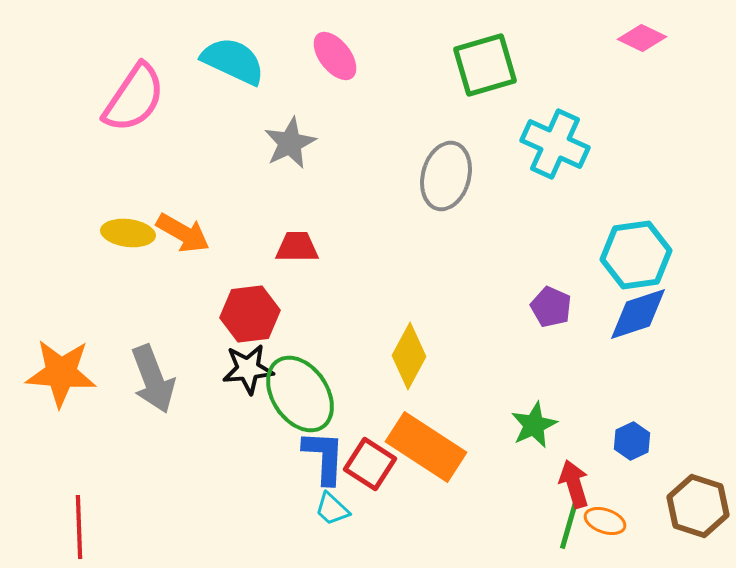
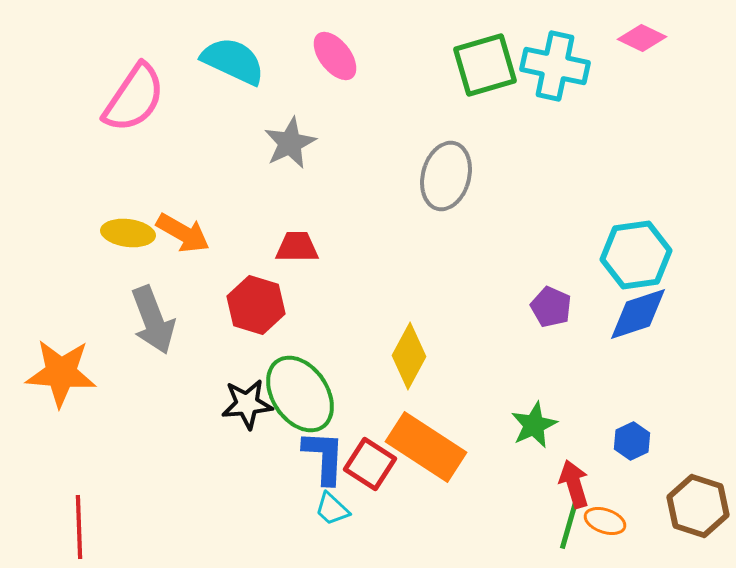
cyan cross: moved 78 px up; rotated 12 degrees counterclockwise
red hexagon: moved 6 px right, 9 px up; rotated 24 degrees clockwise
black star: moved 1 px left, 35 px down
gray arrow: moved 59 px up
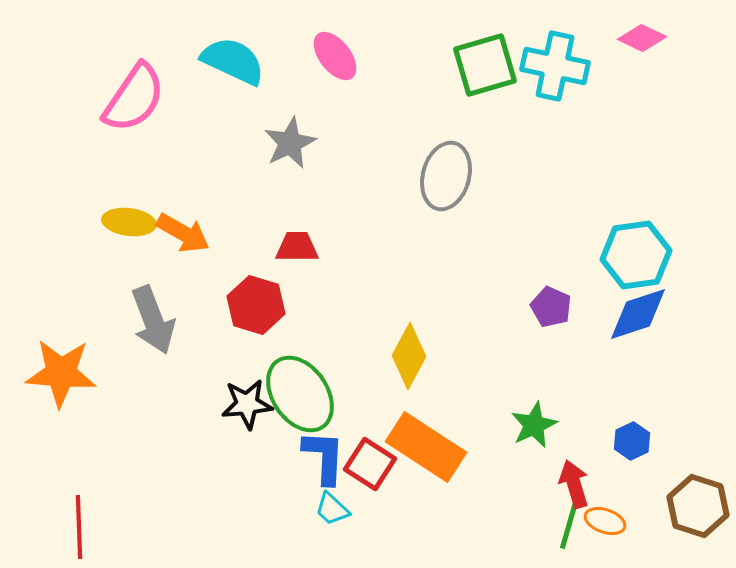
yellow ellipse: moved 1 px right, 11 px up
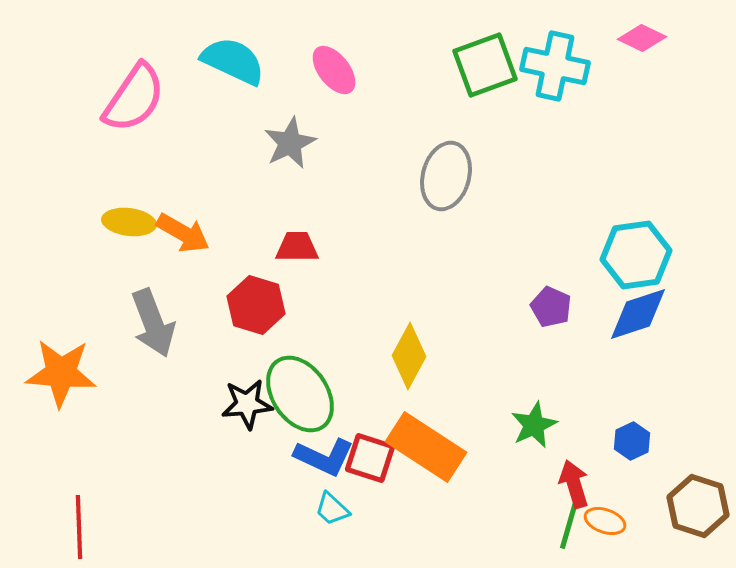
pink ellipse: moved 1 px left, 14 px down
green square: rotated 4 degrees counterclockwise
gray arrow: moved 3 px down
blue L-shape: rotated 112 degrees clockwise
red square: moved 6 px up; rotated 15 degrees counterclockwise
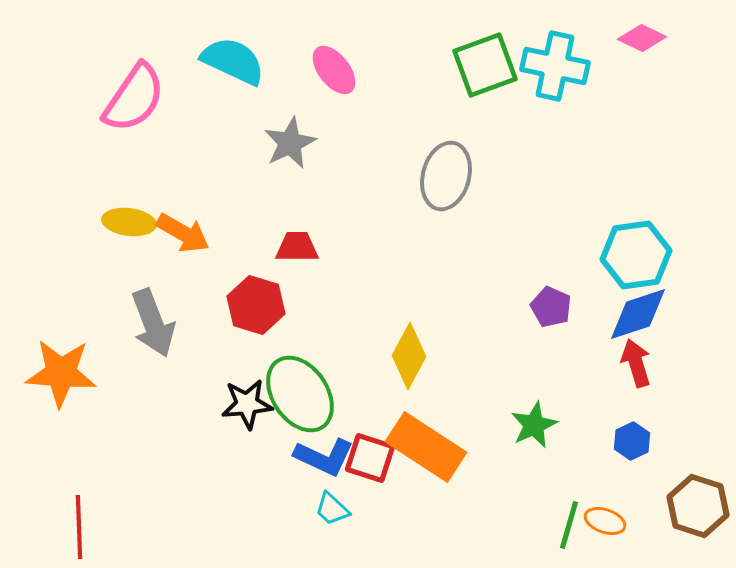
red arrow: moved 62 px right, 121 px up
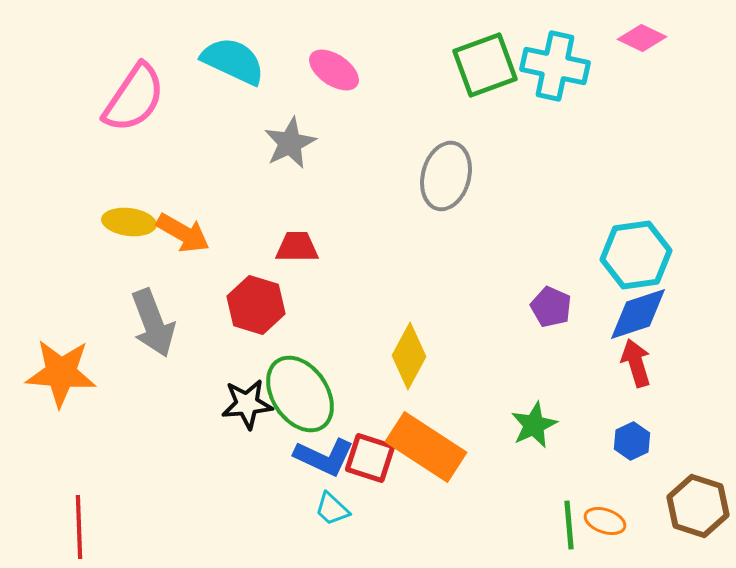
pink ellipse: rotated 18 degrees counterclockwise
green line: rotated 21 degrees counterclockwise
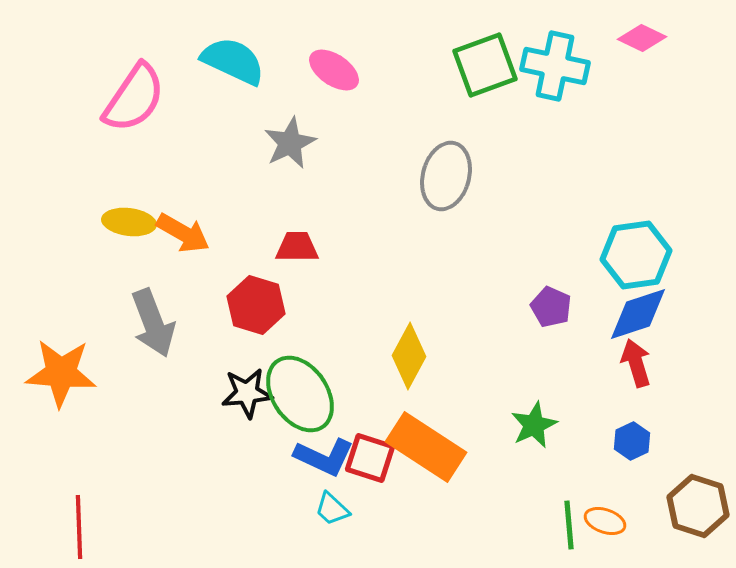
black star: moved 11 px up
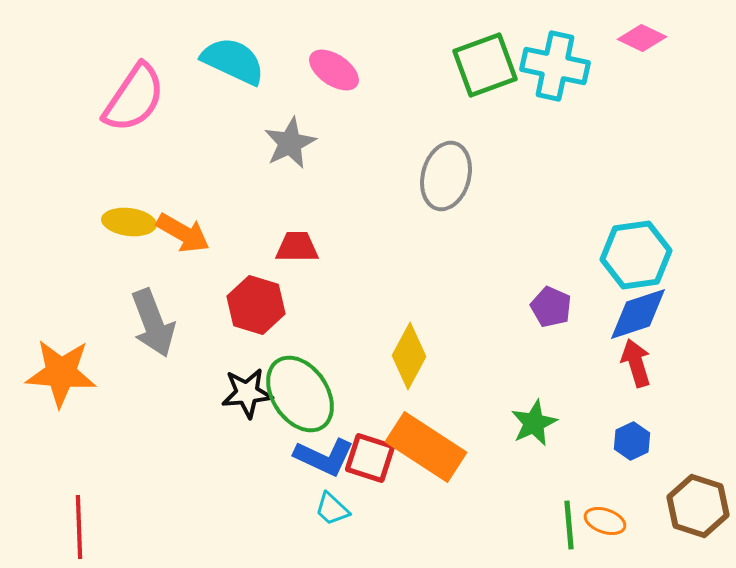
green star: moved 2 px up
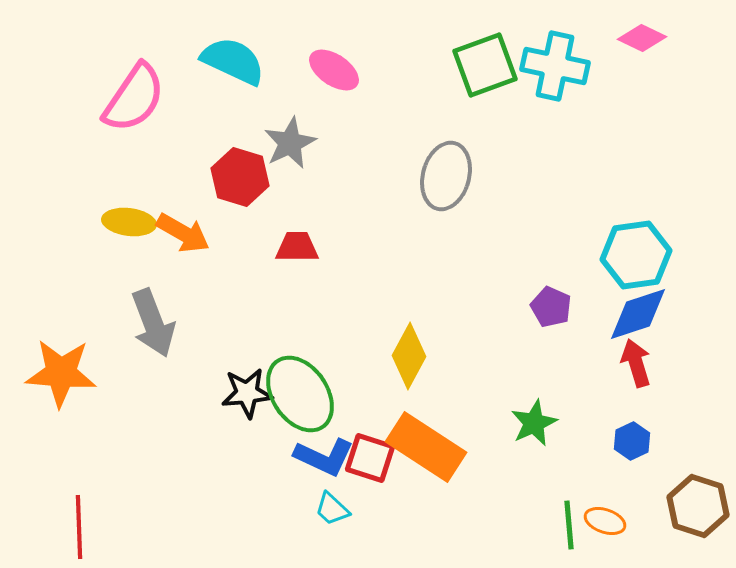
red hexagon: moved 16 px left, 128 px up
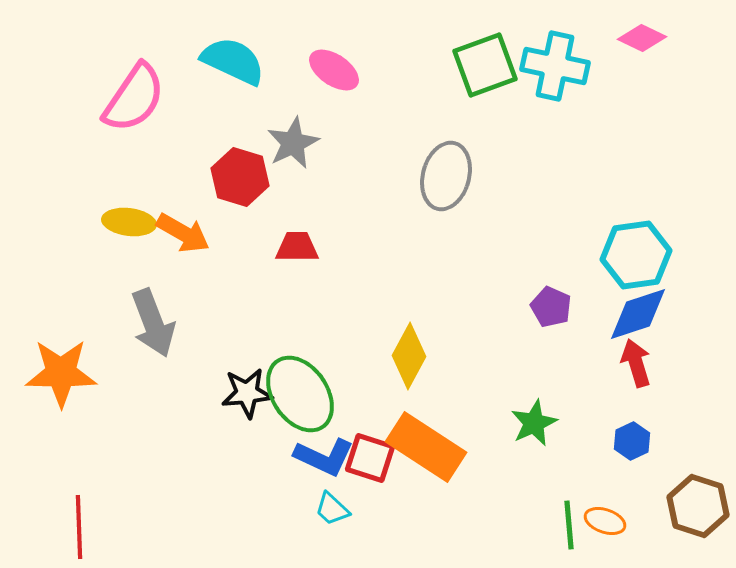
gray star: moved 3 px right
orange star: rotated 4 degrees counterclockwise
